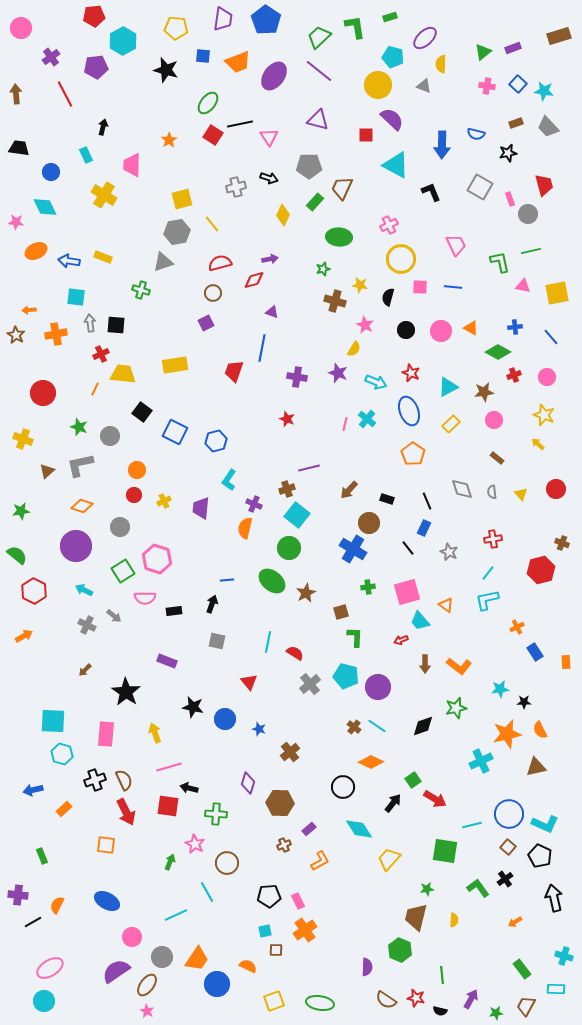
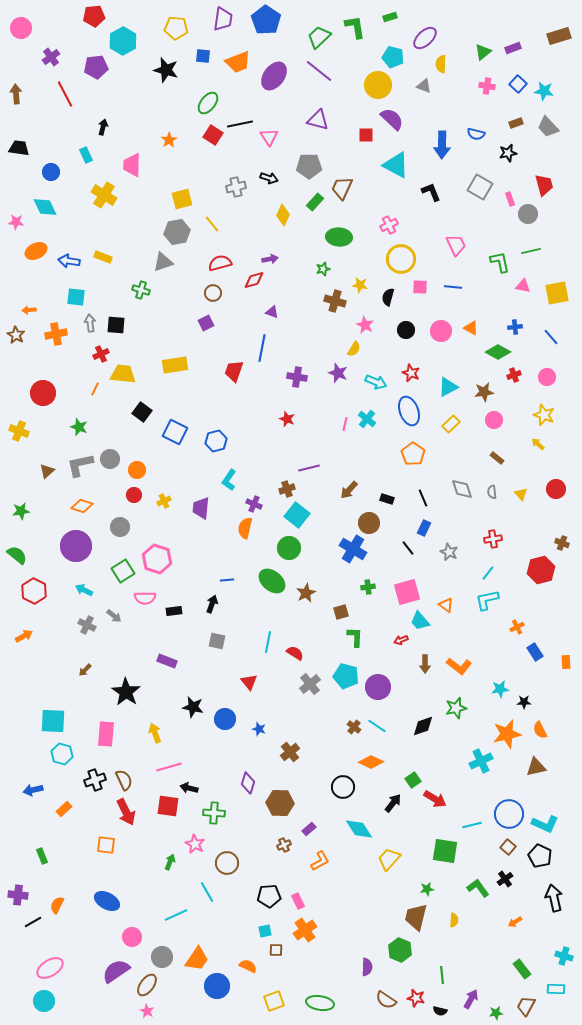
gray circle at (110, 436): moved 23 px down
yellow cross at (23, 439): moved 4 px left, 8 px up
black line at (427, 501): moved 4 px left, 3 px up
green cross at (216, 814): moved 2 px left, 1 px up
blue circle at (217, 984): moved 2 px down
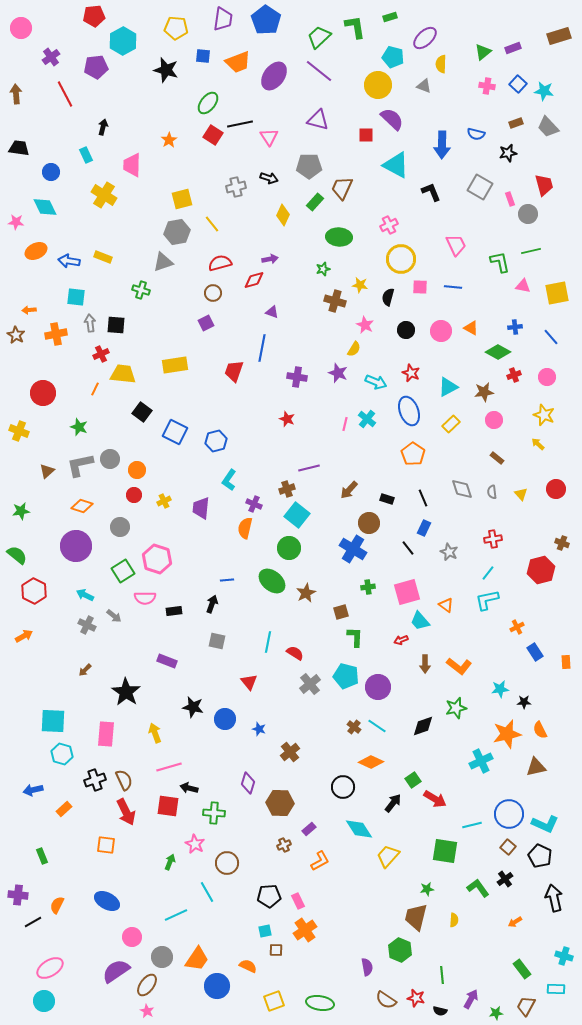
cyan arrow at (84, 590): moved 1 px right, 5 px down
yellow trapezoid at (389, 859): moved 1 px left, 3 px up
purple semicircle at (367, 967): rotated 12 degrees counterclockwise
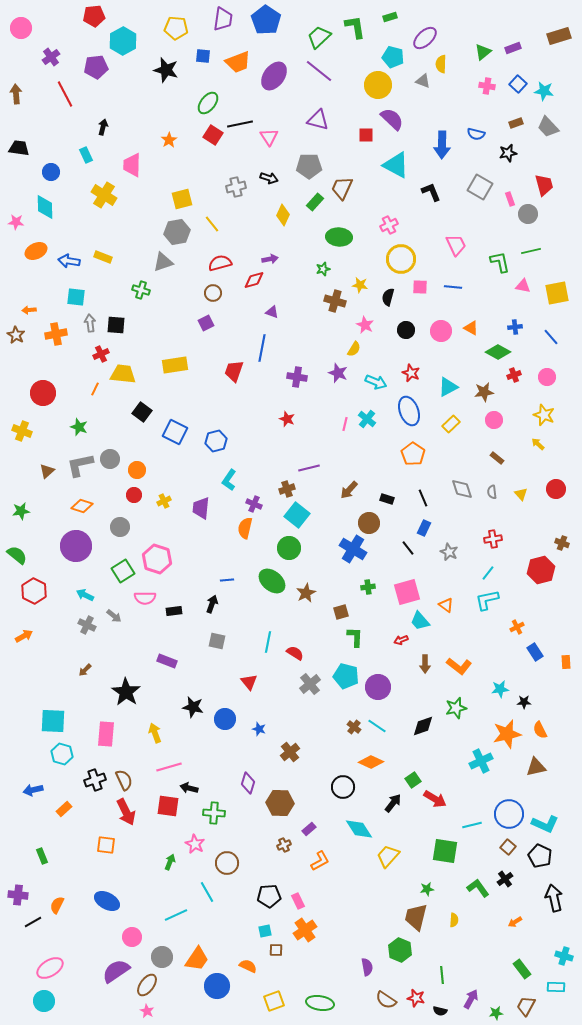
gray triangle at (424, 86): moved 1 px left, 5 px up
cyan diamond at (45, 207): rotated 25 degrees clockwise
yellow cross at (19, 431): moved 3 px right
cyan rectangle at (556, 989): moved 2 px up
